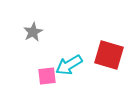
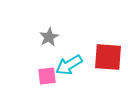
gray star: moved 16 px right, 5 px down
red square: moved 1 px left, 2 px down; rotated 12 degrees counterclockwise
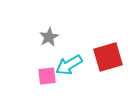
red square: rotated 20 degrees counterclockwise
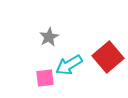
red square: rotated 24 degrees counterclockwise
pink square: moved 2 px left, 2 px down
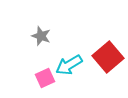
gray star: moved 8 px left, 1 px up; rotated 24 degrees counterclockwise
pink square: rotated 18 degrees counterclockwise
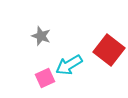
red square: moved 1 px right, 7 px up; rotated 12 degrees counterclockwise
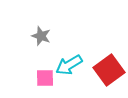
red square: moved 20 px down; rotated 16 degrees clockwise
pink square: rotated 24 degrees clockwise
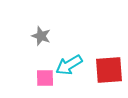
red square: rotated 32 degrees clockwise
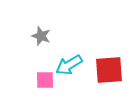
pink square: moved 2 px down
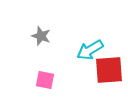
cyan arrow: moved 21 px right, 15 px up
pink square: rotated 12 degrees clockwise
